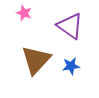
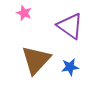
blue star: moved 1 px left, 1 px down
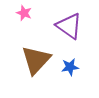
purple triangle: moved 1 px left
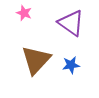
purple triangle: moved 2 px right, 3 px up
blue star: moved 1 px right, 2 px up
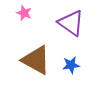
brown triangle: rotated 44 degrees counterclockwise
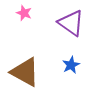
brown triangle: moved 11 px left, 12 px down
blue star: rotated 18 degrees counterclockwise
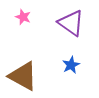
pink star: moved 1 px left, 4 px down
brown triangle: moved 2 px left, 4 px down
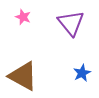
purple triangle: rotated 16 degrees clockwise
blue star: moved 11 px right, 8 px down
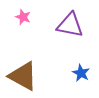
purple triangle: moved 1 px left, 2 px down; rotated 40 degrees counterclockwise
blue star: moved 1 px left; rotated 18 degrees counterclockwise
